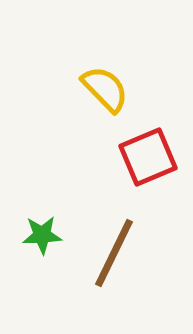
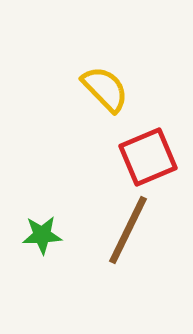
brown line: moved 14 px right, 23 px up
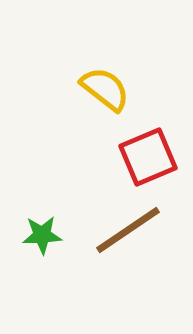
yellow semicircle: rotated 8 degrees counterclockwise
brown line: rotated 30 degrees clockwise
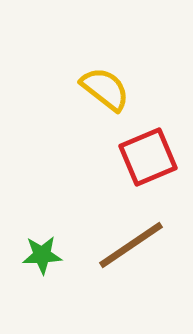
brown line: moved 3 px right, 15 px down
green star: moved 20 px down
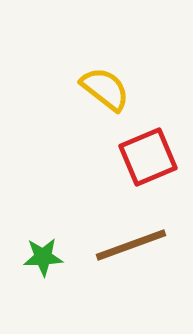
brown line: rotated 14 degrees clockwise
green star: moved 1 px right, 2 px down
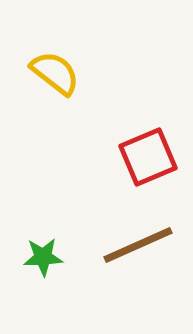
yellow semicircle: moved 50 px left, 16 px up
brown line: moved 7 px right; rotated 4 degrees counterclockwise
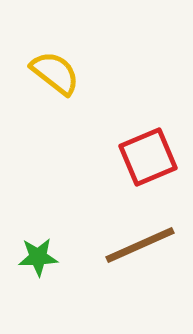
brown line: moved 2 px right
green star: moved 5 px left
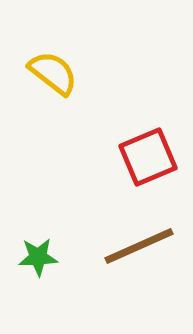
yellow semicircle: moved 2 px left
brown line: moved 1 px left, 1 px down
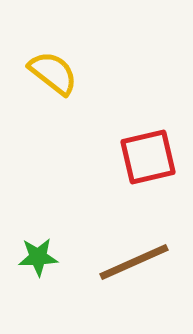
red square: rotated 10 degrees clockwise
brown line: moved 5 px left, 16 px down
